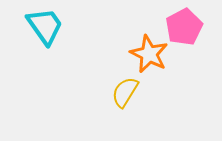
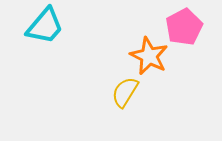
cyan trapezoid: rotated 75 degrees clockwise
orange star: moved 2 px down
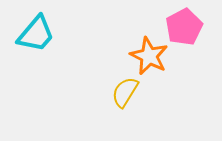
cyan trapezoid: moved 9 px left, 8 px down
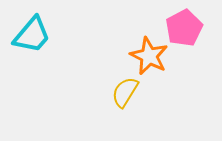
pink pentagon: moved 1 px down
cyan trapezoid: moved 4 px left, 1 px down
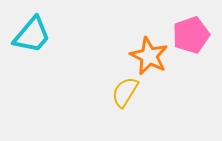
pink pentagon: moved 7 px right, 7 px down; rotated 9 degrees clockwise
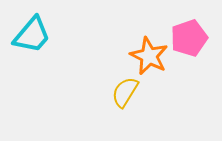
pink pentagon: moved 2 px left, 3 px down
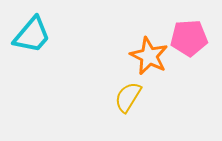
pink pentagon: rotated 15 degrees clockwise
yellow semicircle: moved 3 px right, 5 px down
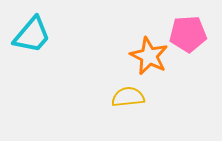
pink pentagon: moved 1 px left, 4 px up
yellow semicircle: rotated 52 degrees clockwise
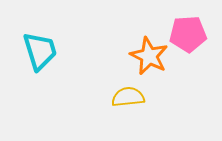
cyan trapezoid: moved 8 px right, 16 px down; rotated 57 degrees counterclockwise
